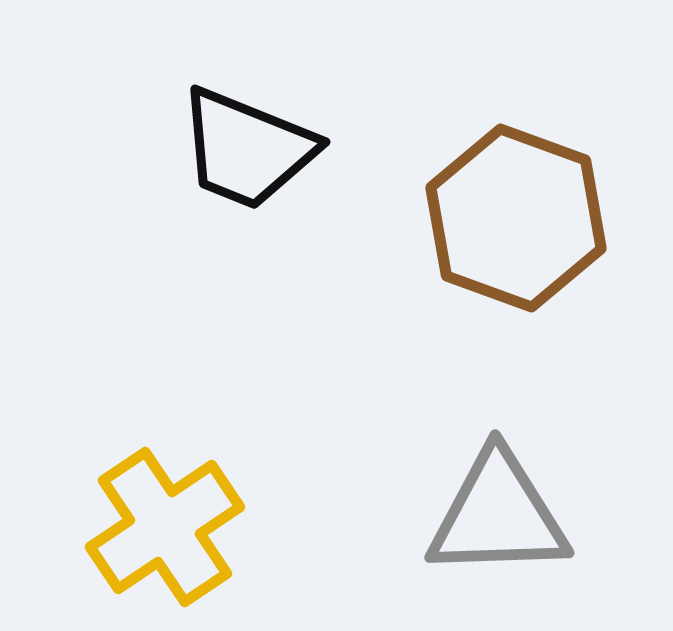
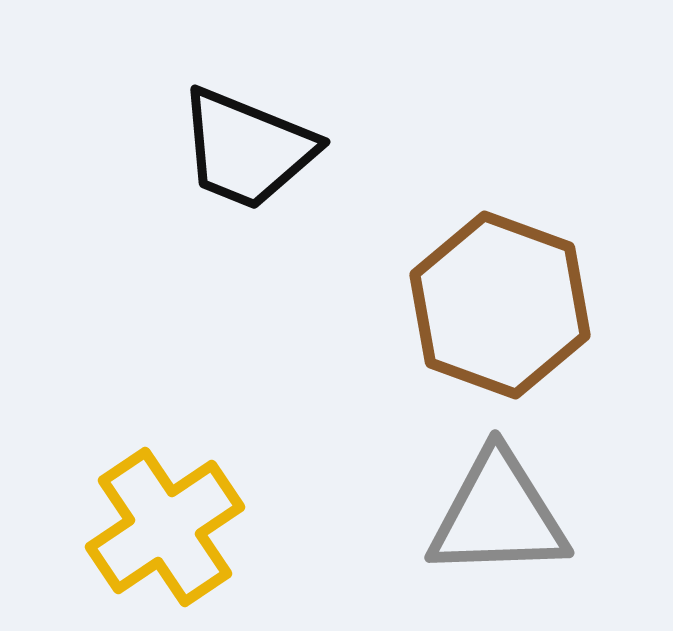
brown hexagon: moved 16 px left, 87 px down
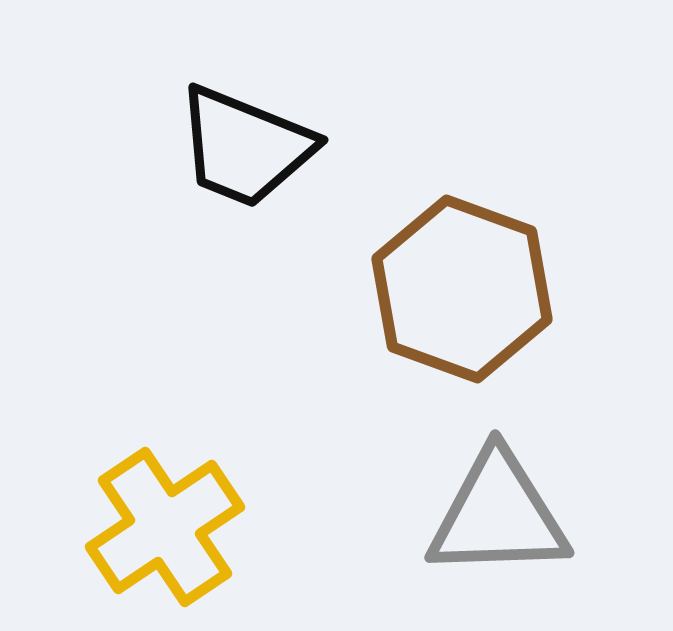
black trapezoid: moved 2 px left, 2 px up
brown hexagon: moved 38 px left, 16 px up
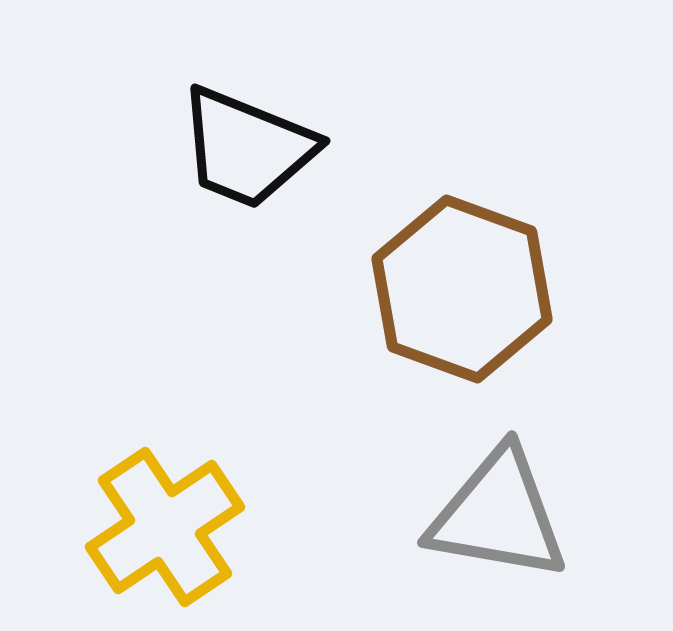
black trapezoid: moved 2 px right, 1 px down
gray triangle: rotated 12 degrees clockwise
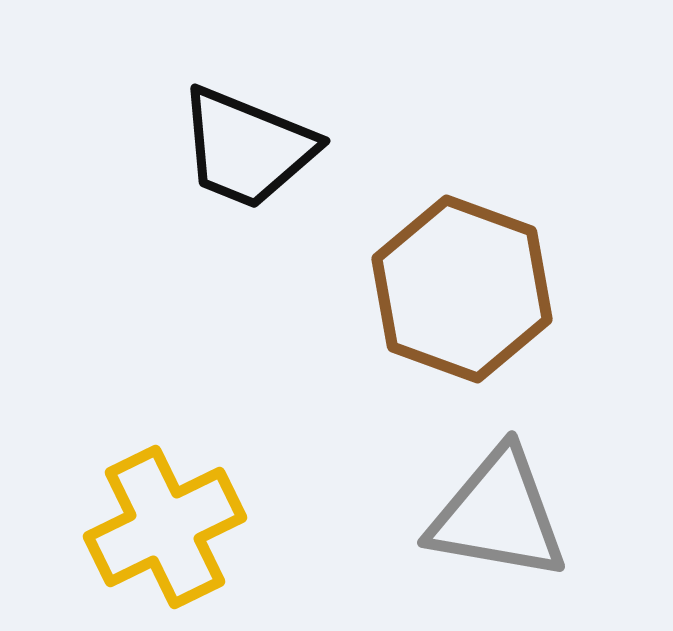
yellow cross: rotated 8 degrees clockwise
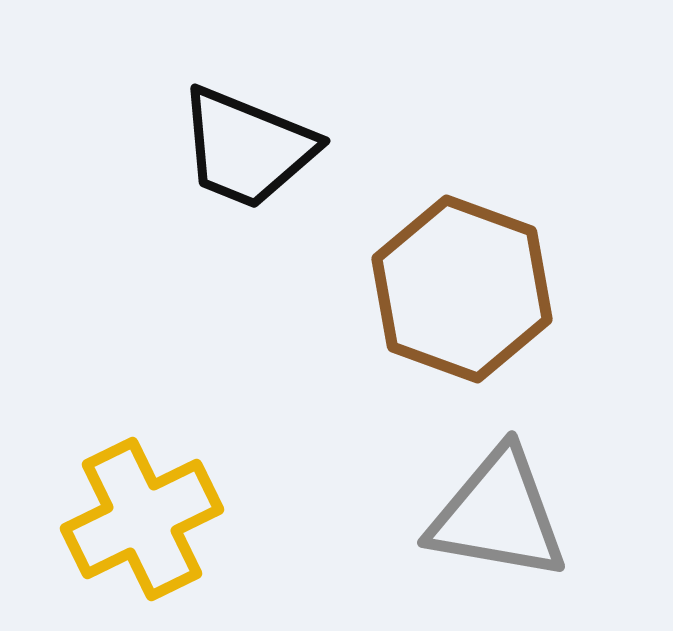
yellow cross: moved 23 px left, 8 px up
